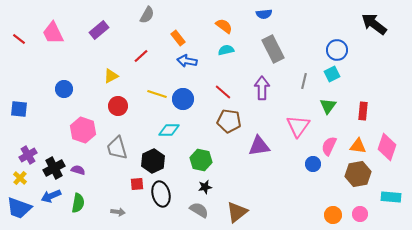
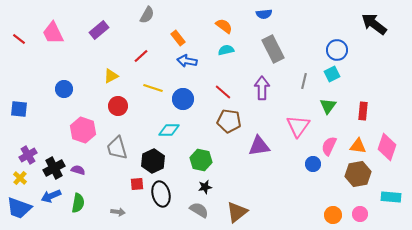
yellow line at (157, 94): moved 4 px left, 6 px up
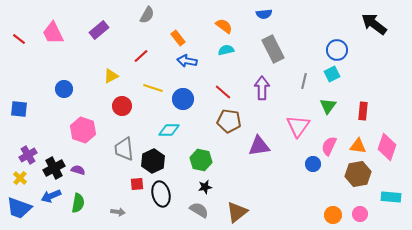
red circle at (118, 106): moved 4 px right
gray trapezoid at (117, 148): moved 7 px right, 1 px down; rotated 10 degrees clockwise
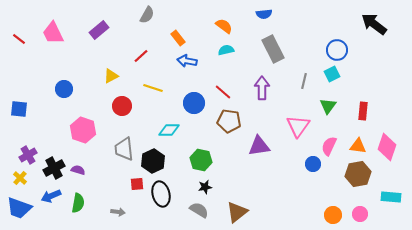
blue circle at (183, 99): moved 11 px right, 4 px down
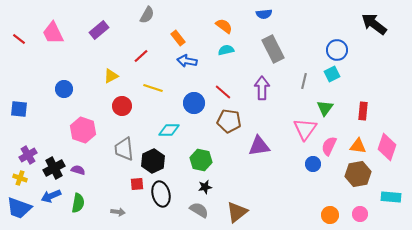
green triangle at (328, 106): moved 3 px left, 2 px down
pink triangle at (298, 126): moved 7 px right, 3 px down
yellow cross at (20, 178): rotated 24 degrees counterclockwise
orange circle at (333, 215): moved 3 px left
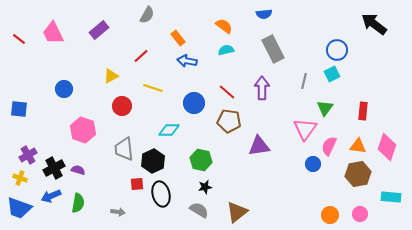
red line at (223, 92): moved 4 px right
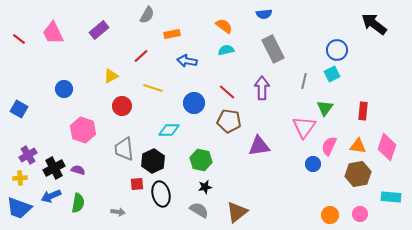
orange rectangle at (178, 38): moved 6 px left, 4 px up; rotated 63 degrees counterclockwise
blue square at (19, 109): rotated 24 degrees clockwise
pink triangle at (305, 129): moved 1 px left, 2 px up
yellow cross at (20, 178): rotated 24 degrees counterclockwise
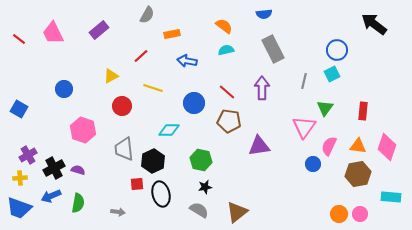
orange circle at (330, 215): moved 9 px right, 1 px up
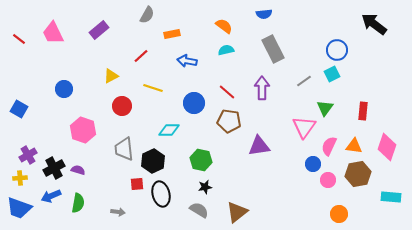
gray line at (304, 81): rotated 42 degrees clockwise
orange triangle at (358, 146): moved 4 px left
pink circle at (360, 214): moved 32 px left, 34 px up
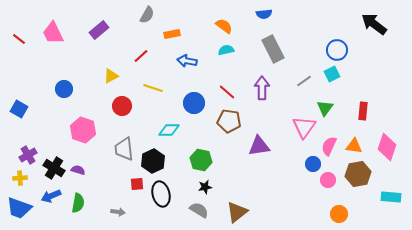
black cross at (54, 168): rotated 30 degrees counterclockwise
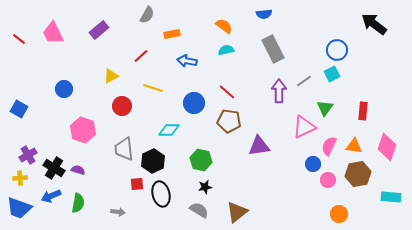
purple arrow at (262, 88): moved 17 px right, 3 px down
pink triangle at (304, 127): rotated 30 degrees clockwise
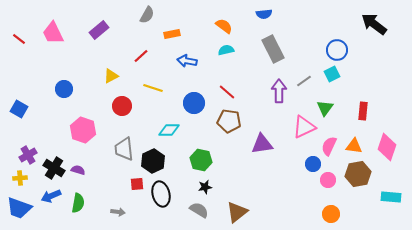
purple triangle at (259, 146): moved 3 px right, 2 px up
orange circle at (339, 214): moved 8 px left
